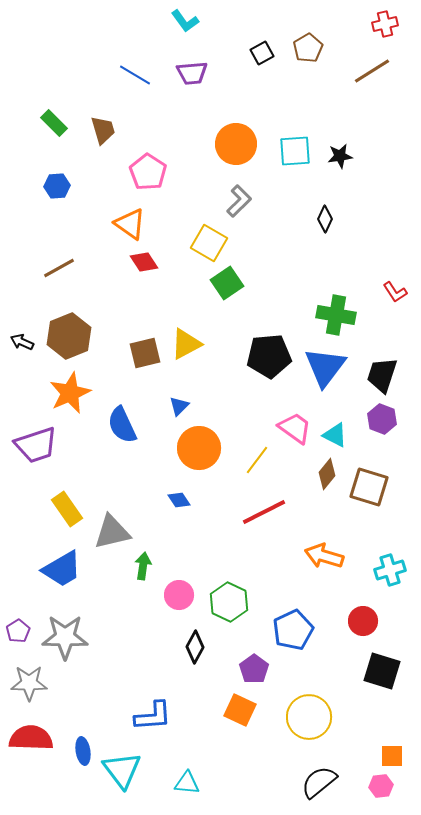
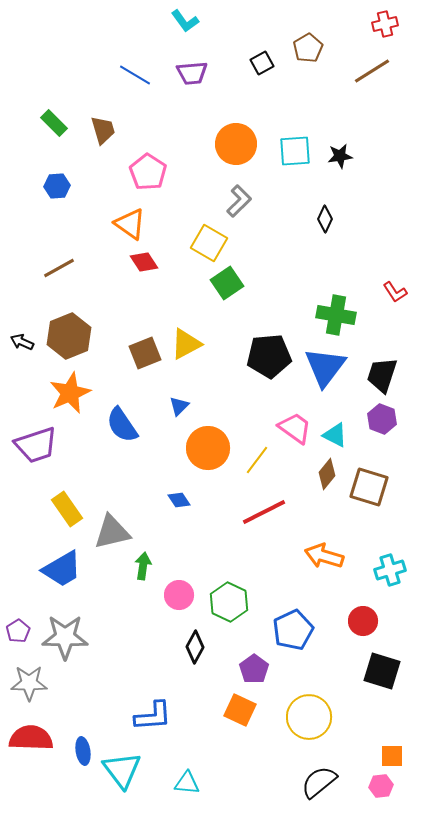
black square at (262, 53): moved 10 px down
brown square at (145, 353): rotated 8 degrees counterclockwise
blue semicircle at (122, 425): rotated 9 degrees counterclockwise
orange circle at (199, 448): moved 9 px right
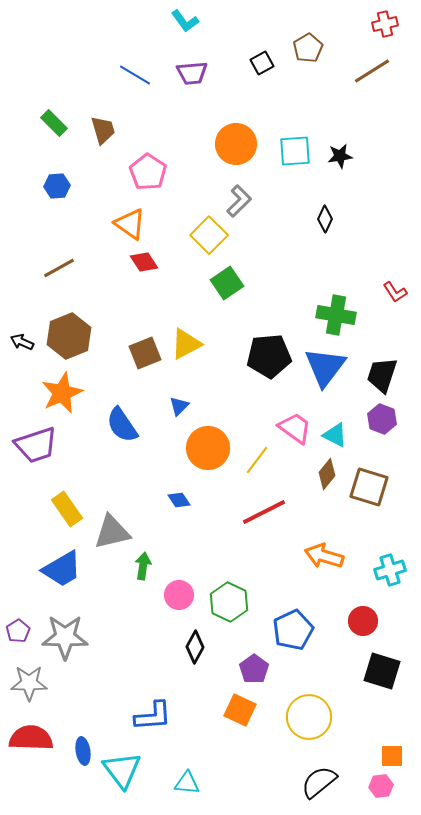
yellow square at (209, 243): moved 8 px up; rotated 15 degrees clockwise
orange star at (70, 393): moved 8 px left
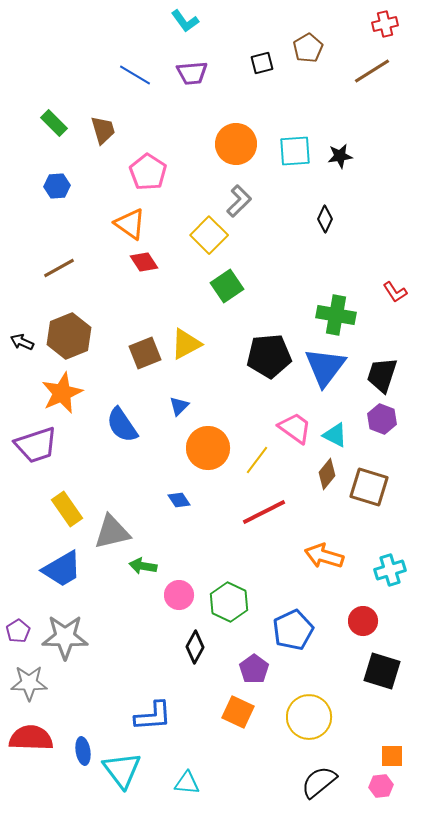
black square at (262, 63): rotated 15 degrees clockwise
green square at (227, 283): moved 3 px down
green arrow at (143, 566): rotated 88 degrees counterclockwise
orange square at (240, 710): moved 2 px left, 2 px down
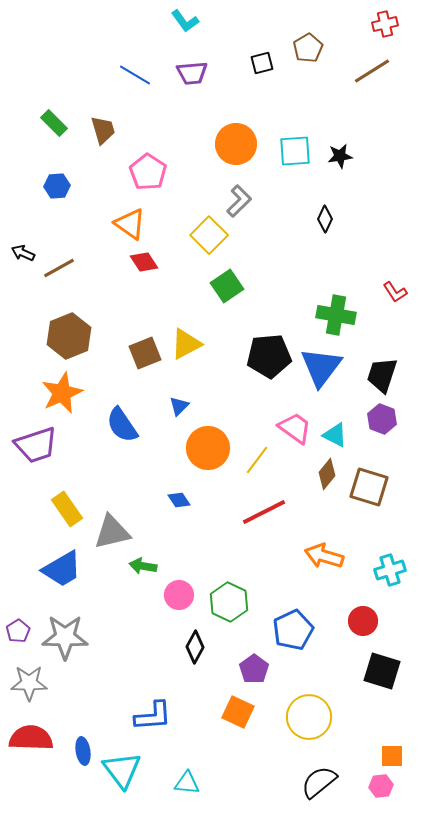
black arrow at (22, 342): moved 1 px right, 89 px up
blue triangle at (325, 367): moved 4 px left
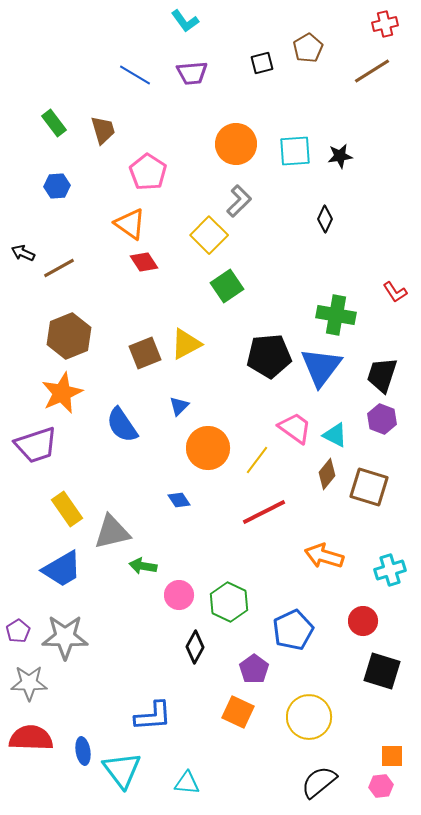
green rectangle at (54, 123): rotated 8 degrees clockwise
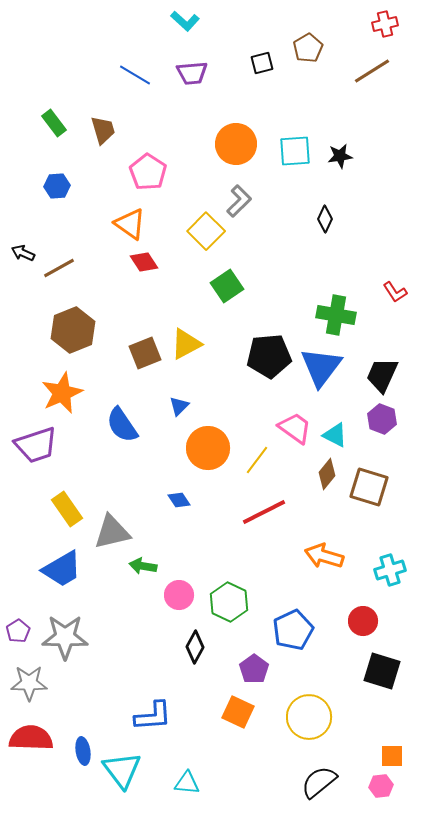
cyan L-shape at (185, 21): rotated 12 degrees counterclockwise
yellow square at (209, 235): moved 3 px left, 4 px up
brown hexagon at (69, 336): moved 4 px right, 6 px up
black trapezoid at (382, 375): rotated 6 degrees clockwise
